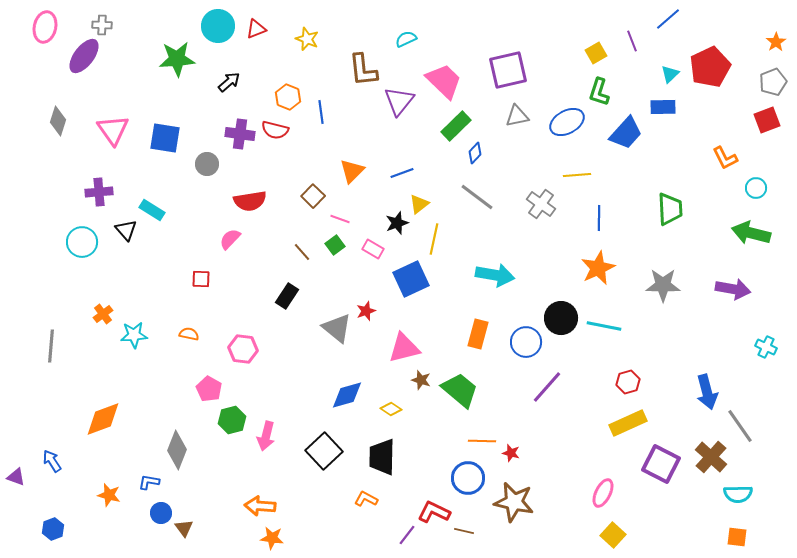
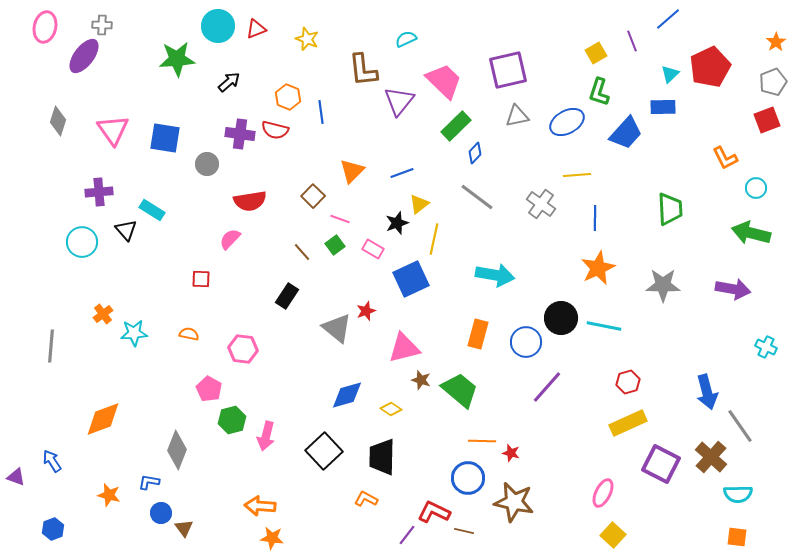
blue line at (599, 218): moved 4 px left
cyan star at (134, 335): moved 2 px up
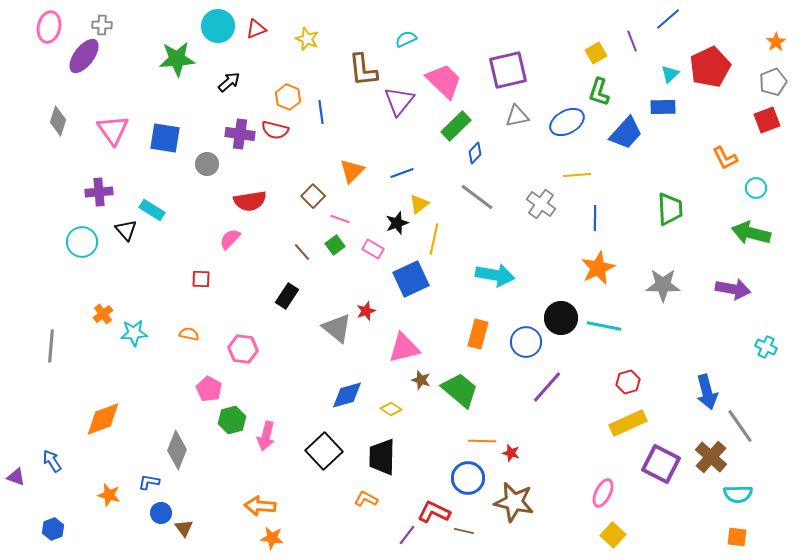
pink ellipse at (45, 27): moved 4 px right
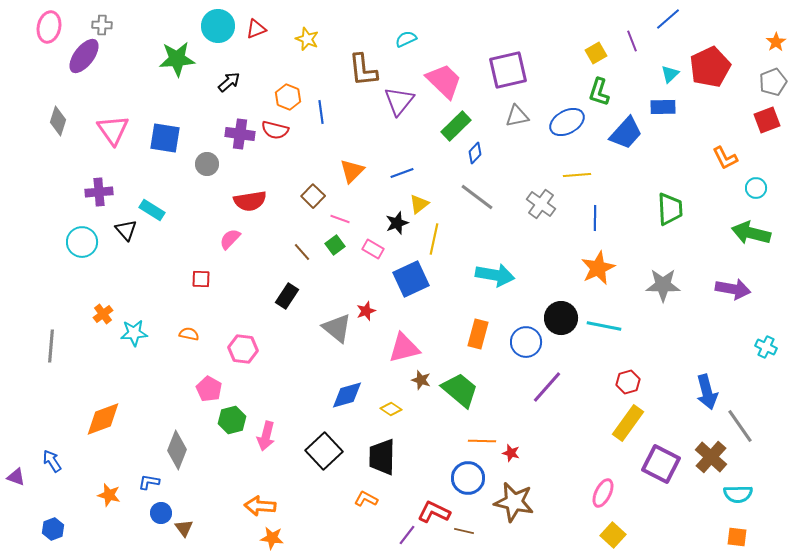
yellow rectangle at (628, 423): rotated 30 degrees counterclockwise
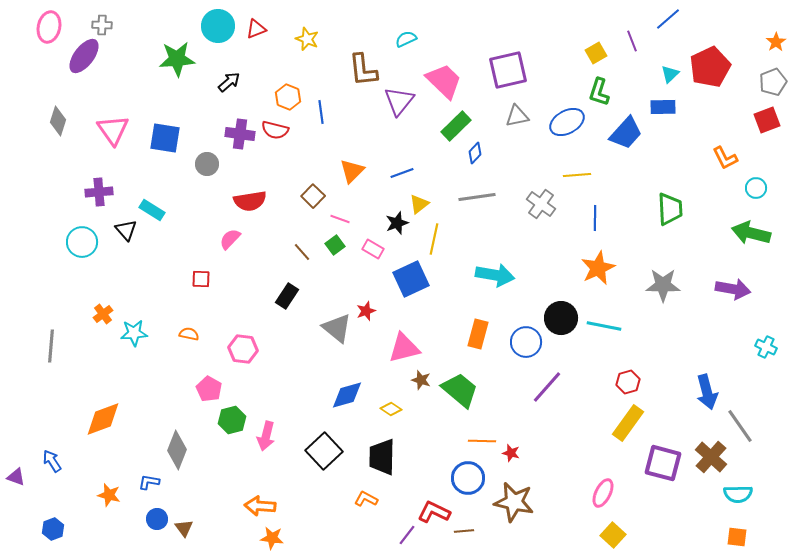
gray line at (477, 197): rotated 45 degrees counterclockwise
purple square at (661, 464): moved 2 px right, 1 px up; rotated 12 degrees counterclockwise
blue circle at (161, 513): moved 4 px left, 6 px down
brown line at (464, 531): rotated 18 degrees counterclockwise
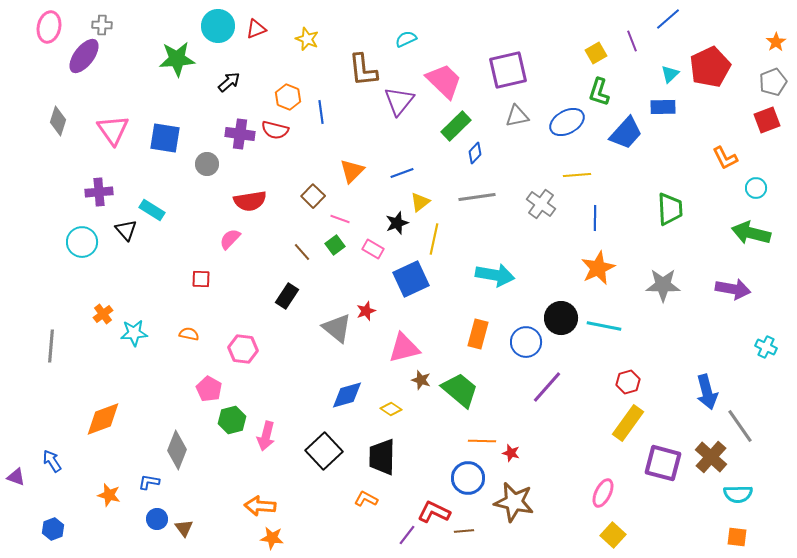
yellow triangle at (419, 204): moved 1 px right, 2 px up
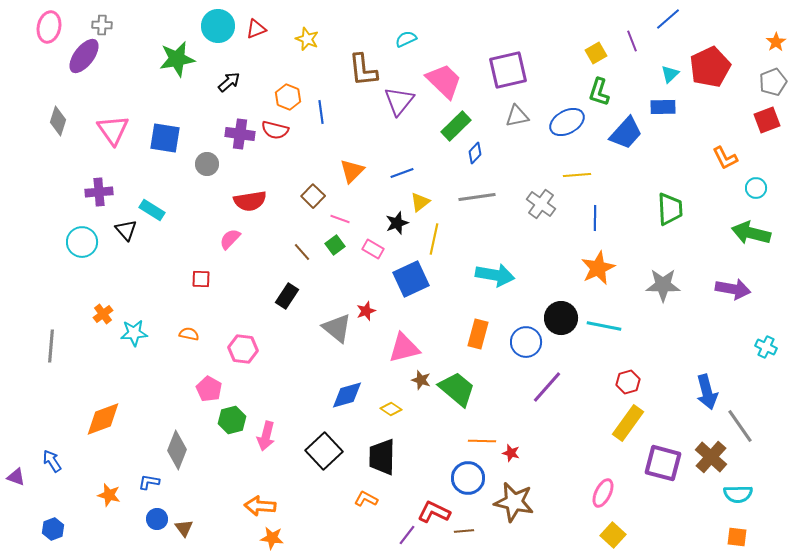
green star at (177, 59): rotated 6 degrees counterclockwise
green trapezoid at (460, 390): moved 3 px left, 1 px up
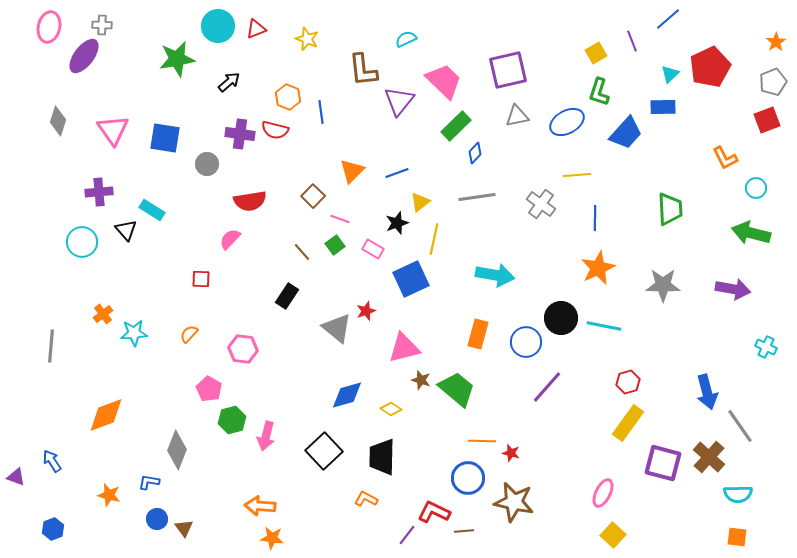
blue line at (402, 173): moved 5 px left
orange semicircle at (189, 334): rotated 60 degrees counterclockwise
orange diamond at (103, 419): moved 3 px right, 4 px up
brown cross at (711, 457): moved 2 px left
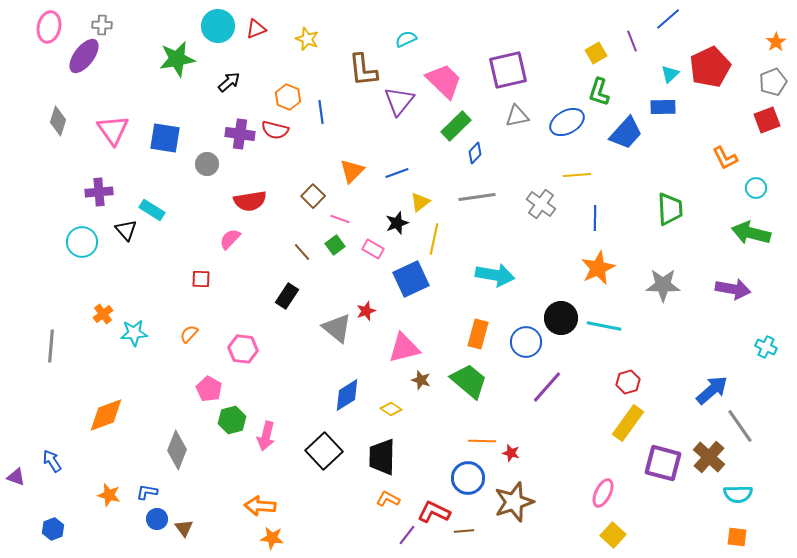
green trapezoid at (457, 389): moved 12 px right, 8 px up
blue arrow at (707, 392): moved 5 px right, 2 px up; rotated 116 degrees counterclockwise
blue diamond at (347, 395): rotated 16 degrees counterclockwise
blue L-shape at (149, 482): moved 2 px left, 10 px down
orange L-shape at (366, 499): moved 22 px right
brown star at (514, 502): rotated 30 degrees counterclockwise
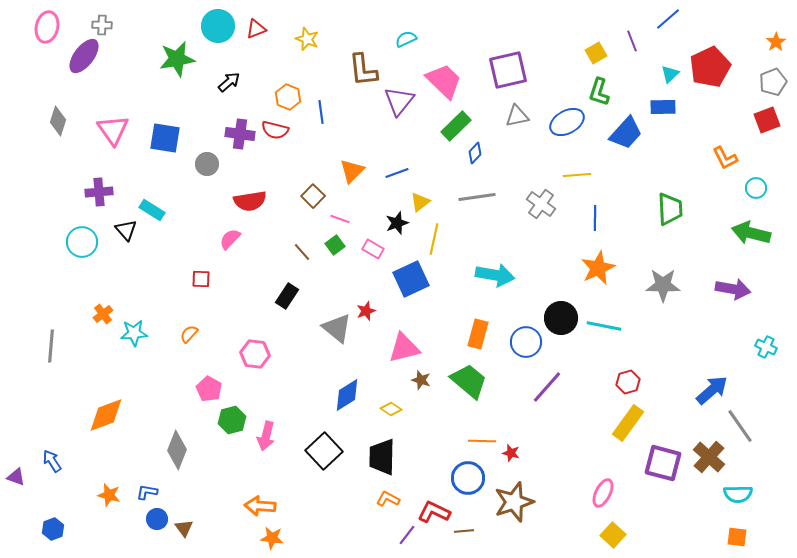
pink ellipse at (49, 27): moved 2 px left
pink hexagon at (243, 349): moved 12 px right, 5 px down
